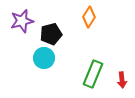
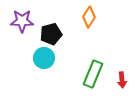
purple star: rotated 15 degrees clockwise
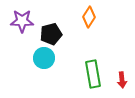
green rectangle: rotated 32 degrees counterclockwise
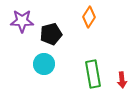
cyan circle: moved 6 px down
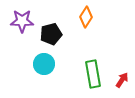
orange diamond: moved 3 px left
red arrow: rotated 140 degrees counterclockwise
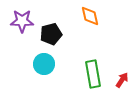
orange diamond: moved 4 px right, 1 px up; rotated 45 degrees counterclockwise
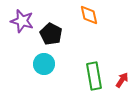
orange diamond: moved 1 px left, 1 px up
purple star: rotated 15 degrees clockwise
black pentagon: rotated 30 degrees counterclockwise
green rectangle: moved 1 px right, 2 px down
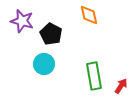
red arrow: moved 1 px left, 6 px down
